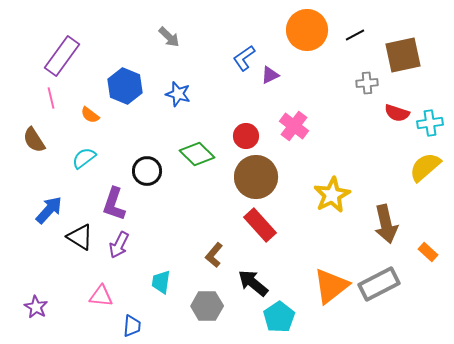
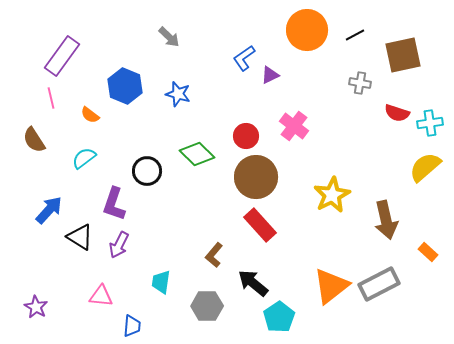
gray cross: moved 7 px left; rotated 15 degrees clockwise
brown arrow: moved 4 px up
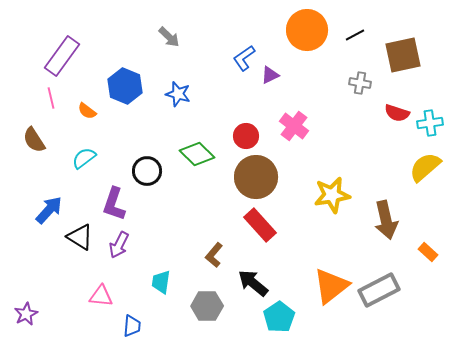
orange semicircle: moved 3 px left, 4 px up
yellow star: rotated 18 degrees clockwise
gray rectangle: moved 6 px down
purple star: moved 10 px left, 7 px down; rotated 15 degrees clockwise
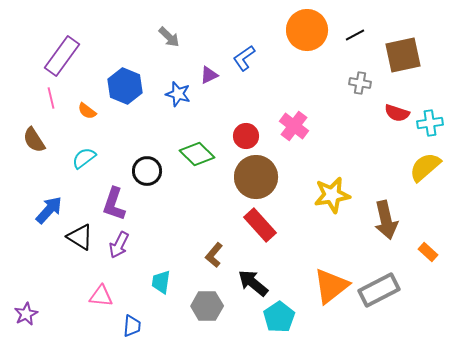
purple triangle: moved 61 px left
